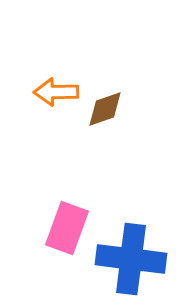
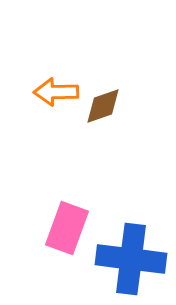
brown diamond: moved 2 px left, 3 px up
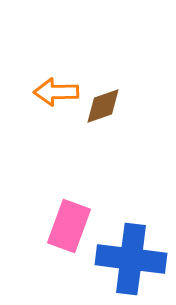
pink rectangle: moved 2 px right, 2 px up
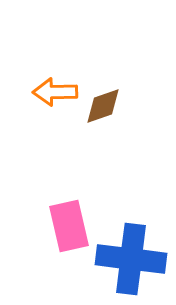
orange arrow: moved 1 px left
pink rectangle: rotated 33 degrees counterclockwise
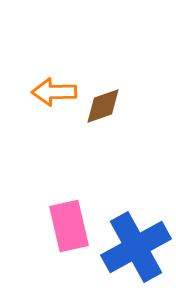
orange arrow: moved 1 px left
blue cross: moved 5 px right, 12 px up; rotated 36 degrees counterclockwise
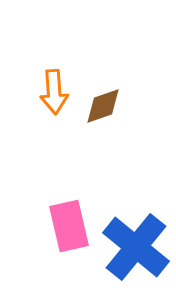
orange arrow: rotated 93 degrees counterclockwise
blue cross: rotated 22 degrees counterclockwise
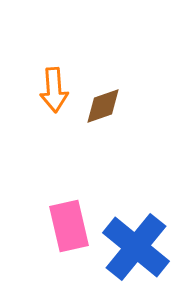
orange arrow: moved 2 px up
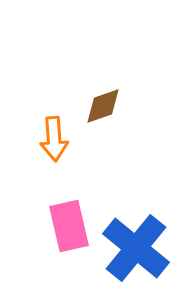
orange arrow: moved 49 px down
blue cross: moved 1 px down
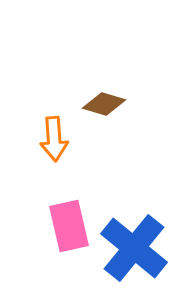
brown diamond: moved 1 px right, 2 px up; rotated 36 degrees clockwise
blue cross: moved 2 px left
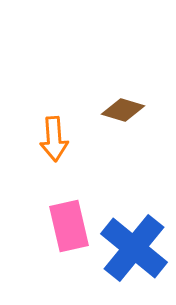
brown diamond: moved 19 px right, 6 px down
